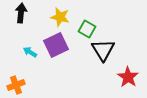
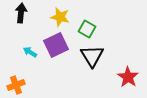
black triangle: moved 11 px left, 6 px down
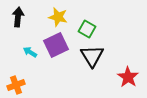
black arrow: moved 3 px left, 4 px down
yellow star: moved 2 px left
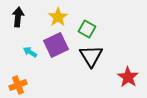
yellow star: rotated 24 degrees clockwise
black triangle: moved 1 px left
orange cross: moved 2 px right
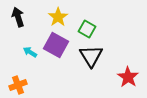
black arrow: rotated 24 degrees counterclockwise
purple square: rotated 35 degrees counterclockwise
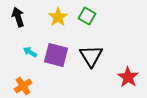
green square: moved 13 px up
purple square: moved 10 px down; rotated 15 degrees counterclockwise
orange cross: moved 5 px right, 1 px down; rotated 12 degrees counterclockwise
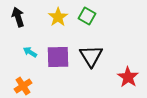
purple square: moved 2 px right, 2 px down; rotated 15 degrees counterclockwise
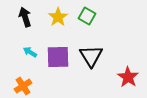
black arrow: moved 7 px right
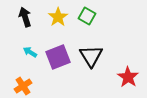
purple square: rotated 20 degrees counterclockwise
